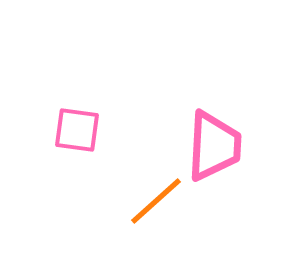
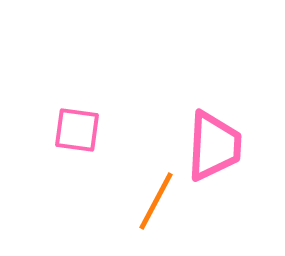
orange line: rotated 20 degrees counterclockwise
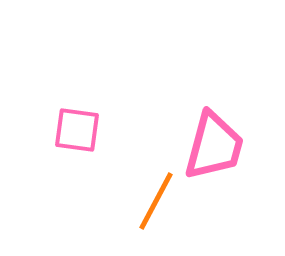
pink trapezoid: rotated 12 degrees clockwise
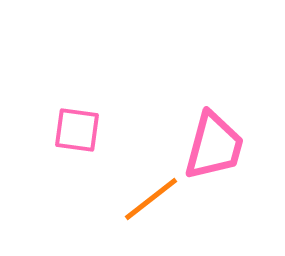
orange line: moved 5 px left, 2 px up; rotated 24 degrees clockwise
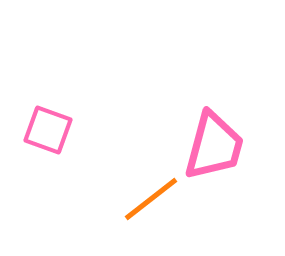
pink square: moved 29 px left; rotated 12 degrees clockwise
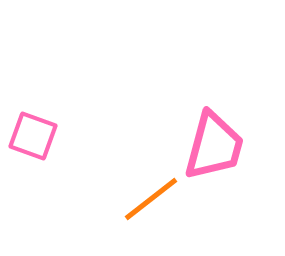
pink square: moved 15 px left, 6 px down
